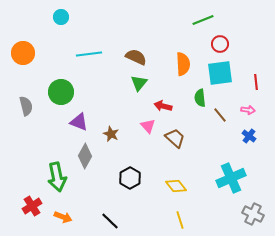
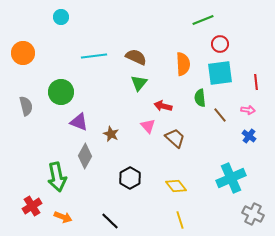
cyan line: moved 5 px right, 2 px down
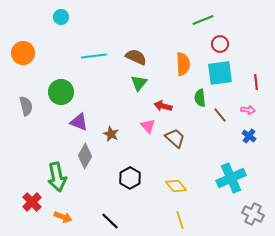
red cross: moved 4 px up; rotated 12 degrees counterclockwise
